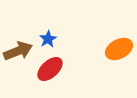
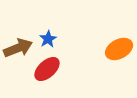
brown arrow: moved 3 px up
red ellipse: moved 3 px left
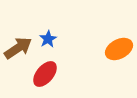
brown arrow: rotated 12 degrees counterclockwise
red ellipse: moved 2 px left, 5 px down; rotated 8 degrees counterclockwise
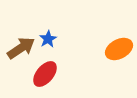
brown arrow: moved 3 px right
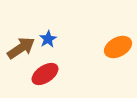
orange ellipse: moved 1 px left, 2 px up
red ellipse: rotated 16 degrees clockwise
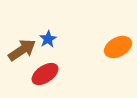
brown arrow: moved 1 px right, 2 px down
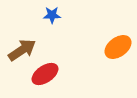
blue star: moved 4 px right, 24 px up; rotated 30 degrees clockwise
orange ellipse: rotated 8 degrees counterclockwise
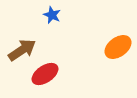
blue star: rotated 24 degrees clockwise
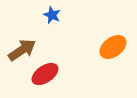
orange ellipse: moved 5 px left
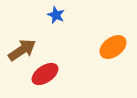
blue star: moved 4 px right
